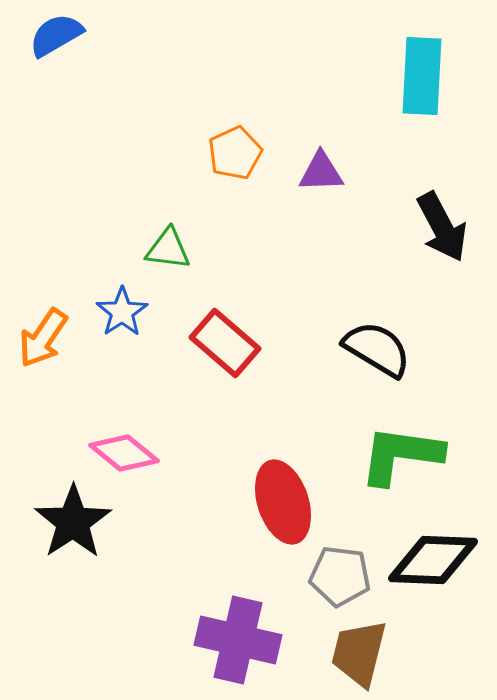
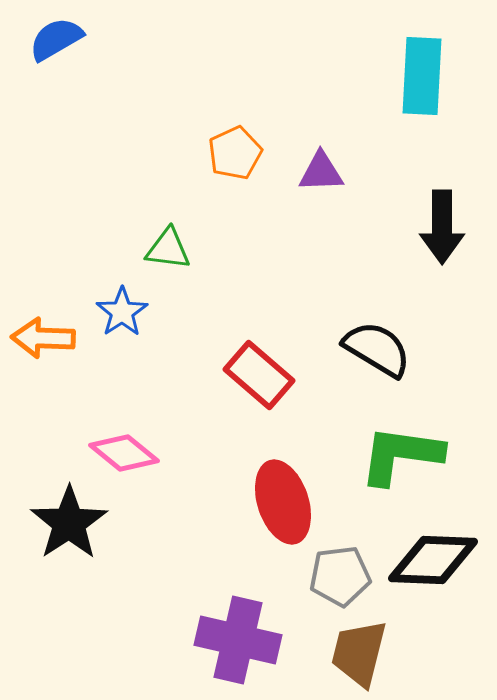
blue semicircle: moved 4 px down
black arrow: rotated 28 degrees clockwise
orange arrow: rotated 58 degrees clockwise
red rectangle: moved 34 px right, 32 px down
black star: moved 4 px left, 1 px down
gray pentagon: rotated 14 degrees counterclockwise
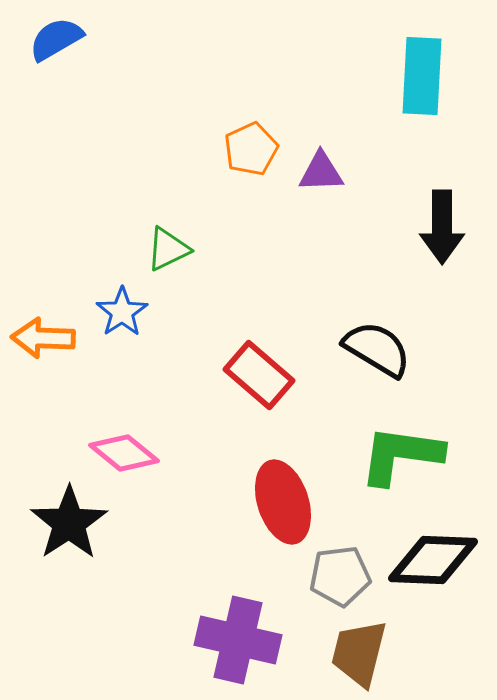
orange pentagon: moved 16 px right, 4 px up
green triangle: rotated 33 degrees counterclockwise
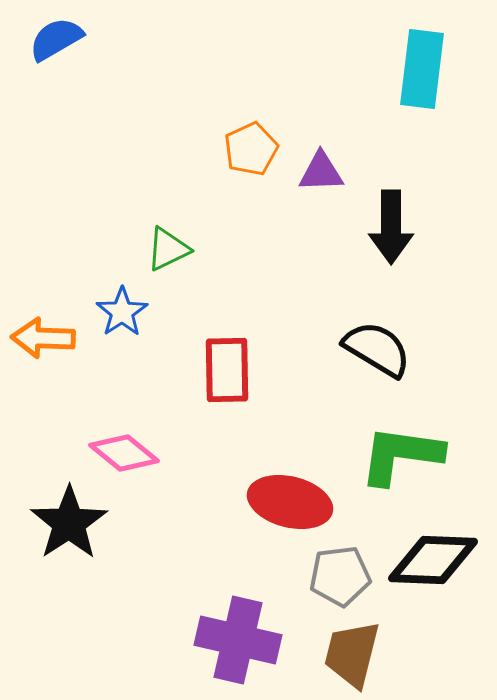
cyan rectangle: moved 7 px up; rotated 4 degrees clockwise
black arrow: moved 51 px left
red rectangle: moved 32 px left, 5 px up; rotated 48 degrees clockwise
red ellipse: moved 7 px right; rotated 58 degrees counterclockwise
brown trapezoid: moved 7 px left, 1 px down
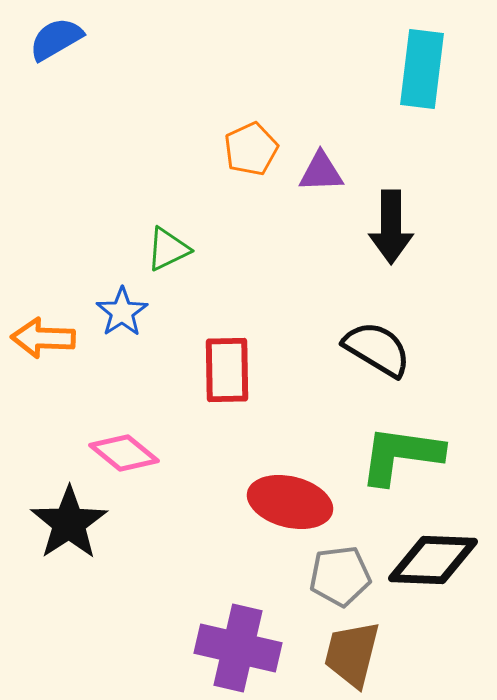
purple cross: moved 8 px down
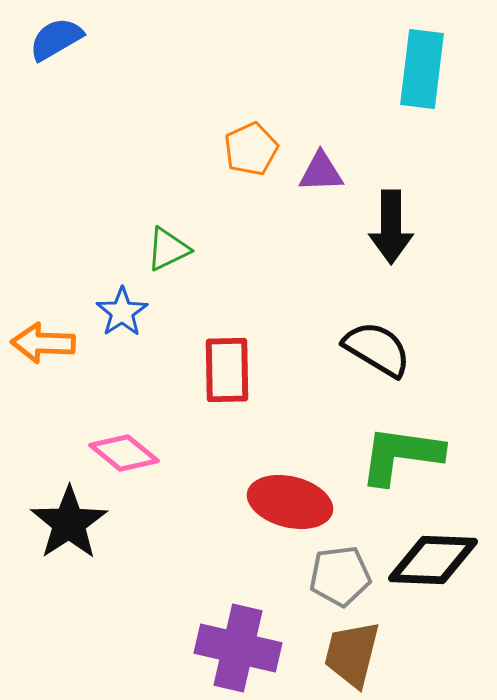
orange arrow: moved 5 px down
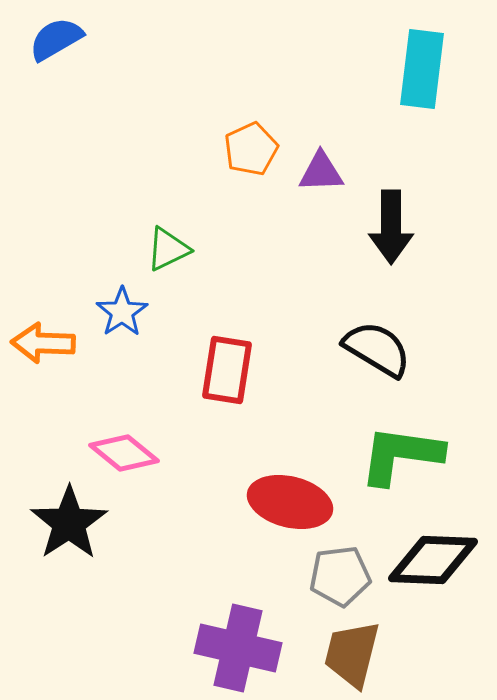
red rectangle: rotated 10 degrees clockwise
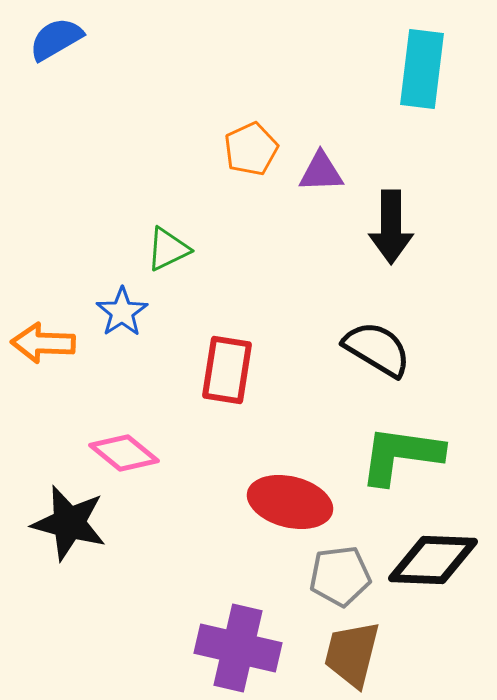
black star: rotated 24 degrees counterclockwise
